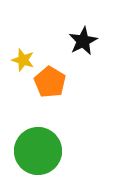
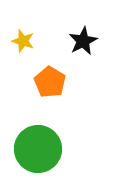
yellow star: moved 19 px up
green circle: moved 2 px up
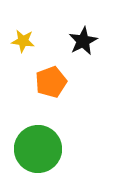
yellow star: rotated 10 degrees counterclockwise
orange pentagon: moved 1 px right; rotated 20 degrees clockwise
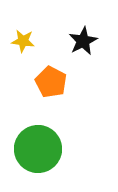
orange pentagon: rotated 24 degrees counterclockwise
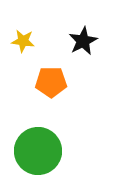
orange pentagon: rotated 28 degrees counterclockwise
green circle: moved 2 px down
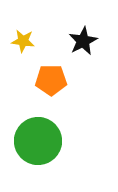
orange pentagon: moved 2 px up
green circle: moved 10 px up
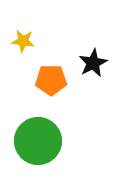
black star: moved 10 px right, 22 px down
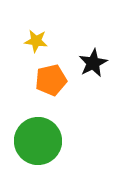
yellow star: moved 13 px right
orange pentagon: rotated 12 degrees counterclockwise
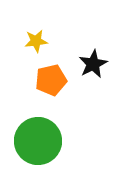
yellow star: rotated 15 degrees counterclockwise
black star: moved 1 px down
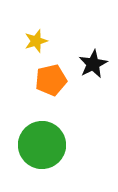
yellow star: rotated 10 degrees counterclockwise
green circle: moved 4 px right, 4 px down
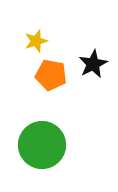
orange pentagon: moved 5 px up; rotated 24 degrees clockwise
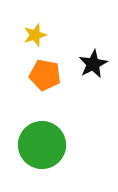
yellow star: moved 1 px left, 6 px up
orange pentagon: moved 6 px left
